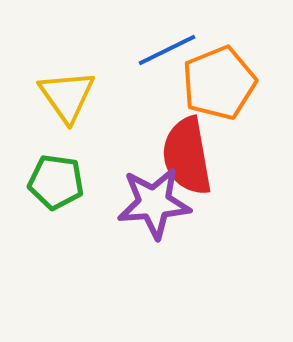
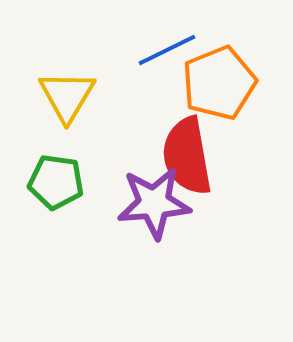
yellow triangle: rotated 6 degrees clockwise
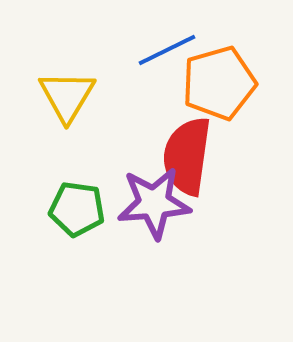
orange pentagon: rotated 6 degrees clockwise
red semicircle: rotated 18 degrees clockwise
green pentagon: moved 21 px right, 27 px down
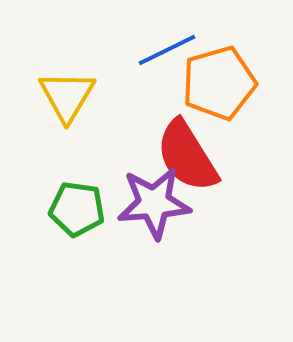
red semicircle: rotated 40 degrees counterclockwise
